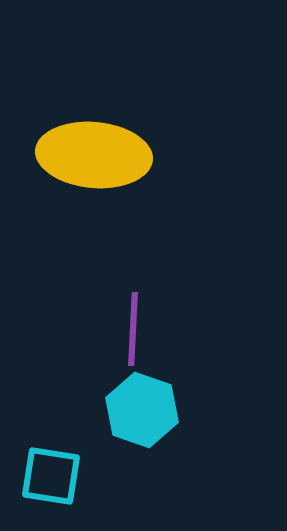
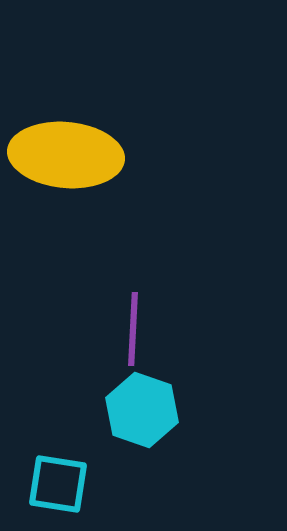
yellow ellipse: moved 28 px left
cyan square: moved 7 px right, 8 px down
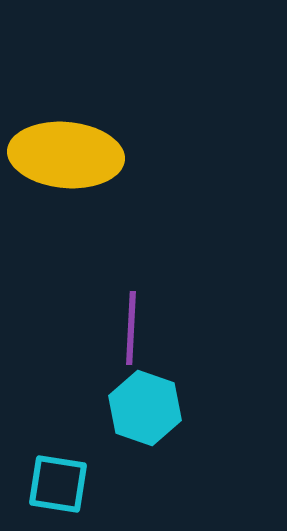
purple line: moved 2 px left, 1 px up
cyan hexagon: moved 3 px right, 2 px up
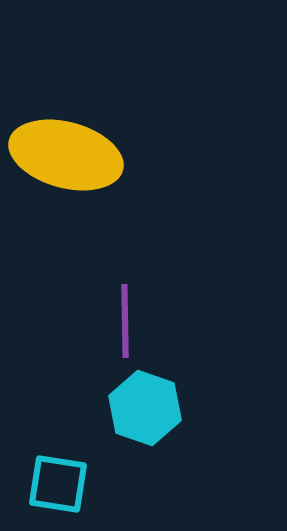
yellow ellipse: rotated 10 degrees clockwise
purple line: moved 6 px left, 7 px up; rotated 4 degrees counterclockwise
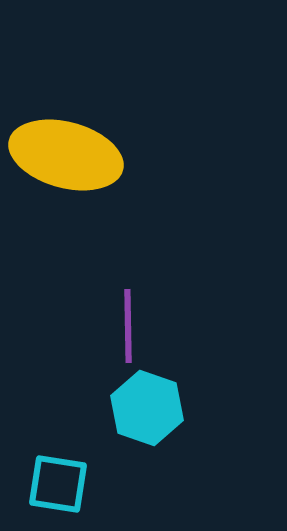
purple line: moved 3 px right, 5 px down
cyan hexagon: moved 2 px right
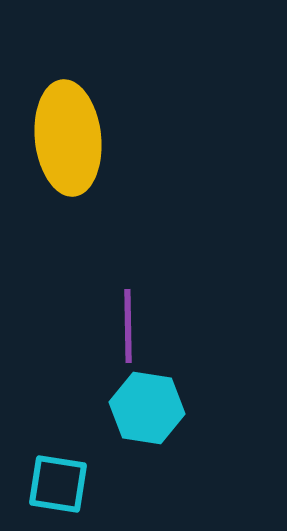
yellow ellipse: moved 2 px right, 17 px up; rotated 69 degrees clockwise
cyan hexagon: rotated 10 degrees counterclockwise
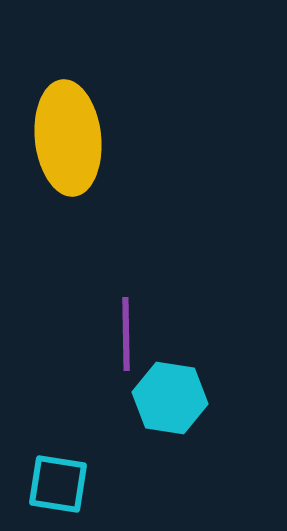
purple line: moved 2 px left, 8 px down
cyan hexagon: moved 23 px right, 10 px up
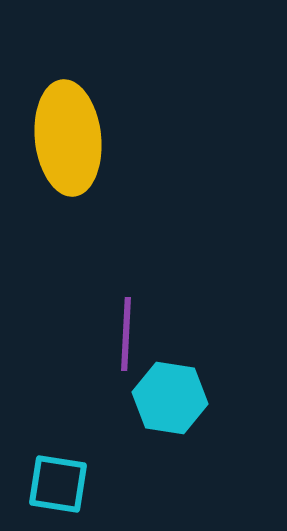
purple line: rotated 4 degrees clockwise
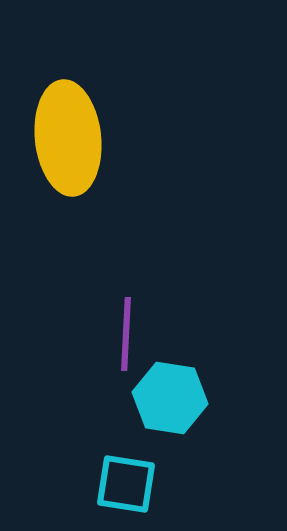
cyan square: moved 68 px right
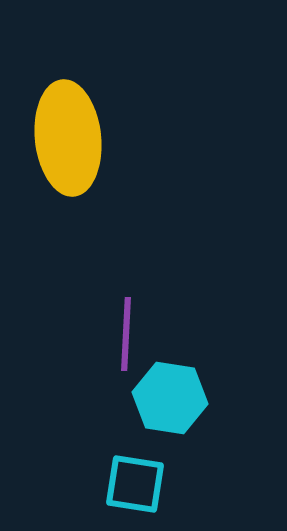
cyan square: moved 9 px right
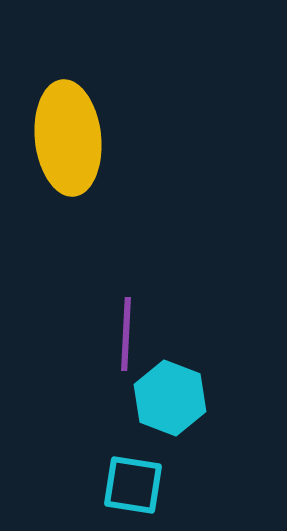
cyan hexagon: rotated 12 degrees clockwise
cyan square: moved 2 px left, 1 px down
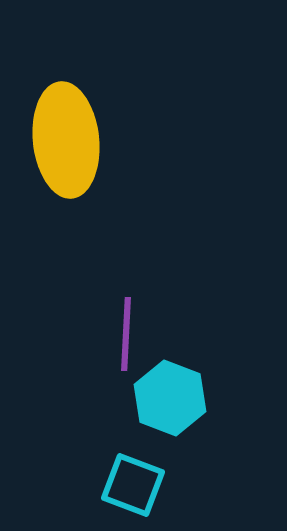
yellow ellipse: moved 2 px left, 2 px down
cyan square: rotated 12 degrees clockwise
